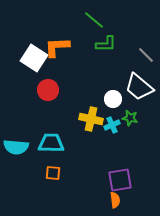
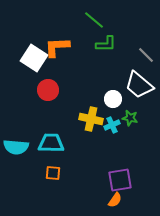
white trapezoid: moved 2 px up
orange semicircle: rotated 42 degrees clockwise
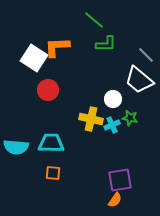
white trapezoid: moved 5 px up
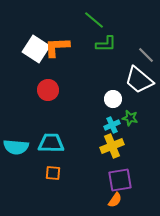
white square: moved 2 px right, 9 px up
yellow cross: moved 21 px right, 27 px down; rotated 35 degrees counterclockwise
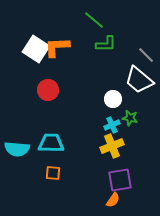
cyan semicircle: moved 1 px right, 2 px down
orange semicircle: moved 2 px left
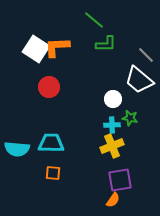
red circle: moved 1 px right, 3 px up
cyan cross: rotated 21 degrees clockwise
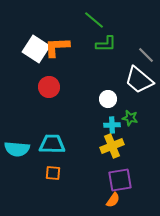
white circle: moved 5 px left
cyan trapezoid: moved 1 px right, 1 px down
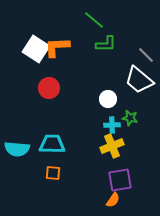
red circle: moved 1 px down
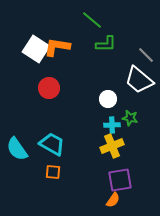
green line: moved 2 px left
orange L-shape: rotated 12 degrees clockwise
cyan trapezoid: rotated 28 degrees clockwise
cyan semicircle: rotated 50 degrees clockwise
orange square: moved 1 px up
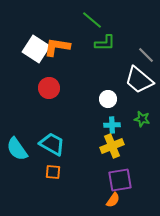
green L-shape: moved 1 px left, 1 px up
green star: moved 12 px right, 1 px down
